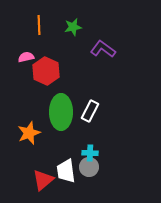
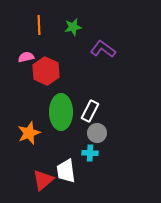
gray circle: moved 8 px right, 34 px up
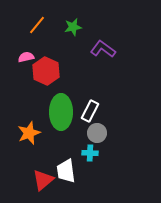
orange line: moved 2 px left; rotated 42 degrees clockwise
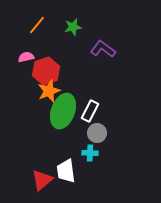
red hexagon: rotated 16 degrees clockwise
green ellipse: moved 2 px right, 1 px up; rotated 20 degrees clockwise
orange star: moved 20 px right, 42 px up
red triangle: moved 1 px left
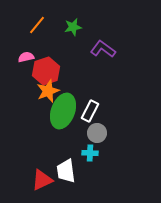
orange star: moved 1 px left
red triangle: rotated 15 degrees clockwise
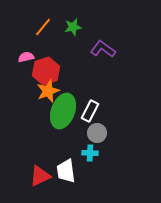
orange line: moved 6 px right, 2 px down
red triangle: moved 2 px left, 4 px up
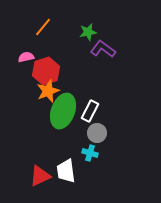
green star: moved 15 px right, 5 px down
cyan cross: rotated 14 degrees clockwise
